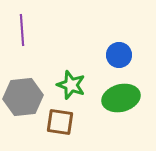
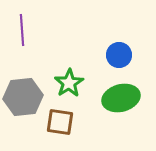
green star: moved 2 px left, 2 px up; rotated 20 degrees clockwise
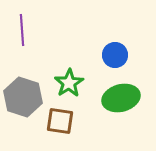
blue circle: moved 4 px left
gray hexagon: rotated 24 degrees clockwise
brown square: moved 1 px up
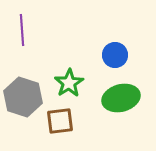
brown square: rotated 16 degrees counterclockwise
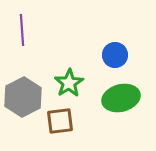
gray hexagon: rotated 15 degrees clockwise
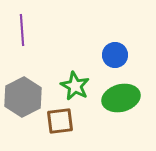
green star: moved 6 px right, 3 px down; rotated 12 degrees counterclockwise
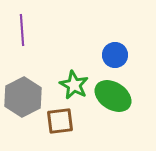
green star: moved 1 px left, 1 px up
green ellipse: moved 8 px left, 2 px up; rotated 48 degrees clockwise
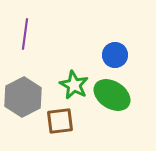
purple line: moved 3 px right, 4 px down; rotated 12 degrees clockwise
green ellipse: moved 1 px left, 1 px up
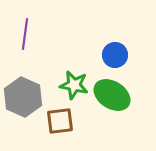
green star: rotated 16 degrees counterclockwise
gray hexagon: rotated 9 degrees counterclockwise
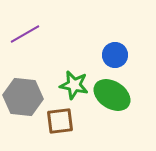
purple line: rotated 52 degrees clockwise
gray hexagon: rotated 18 degrees counterclockwise
